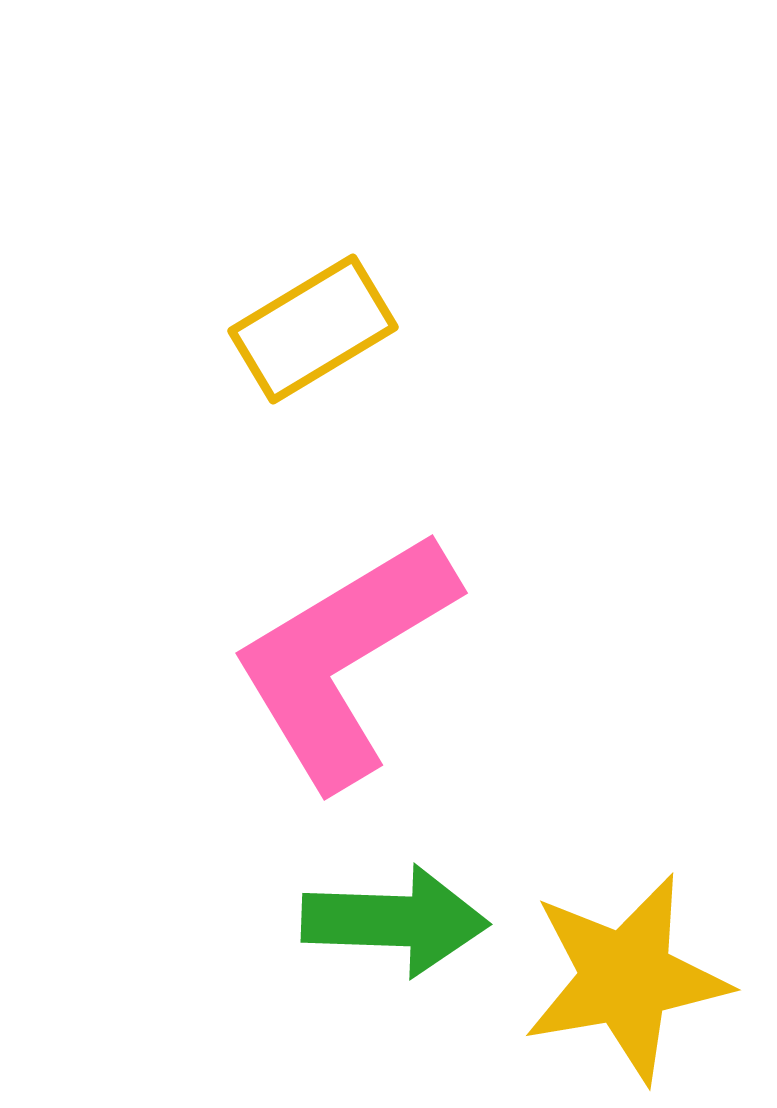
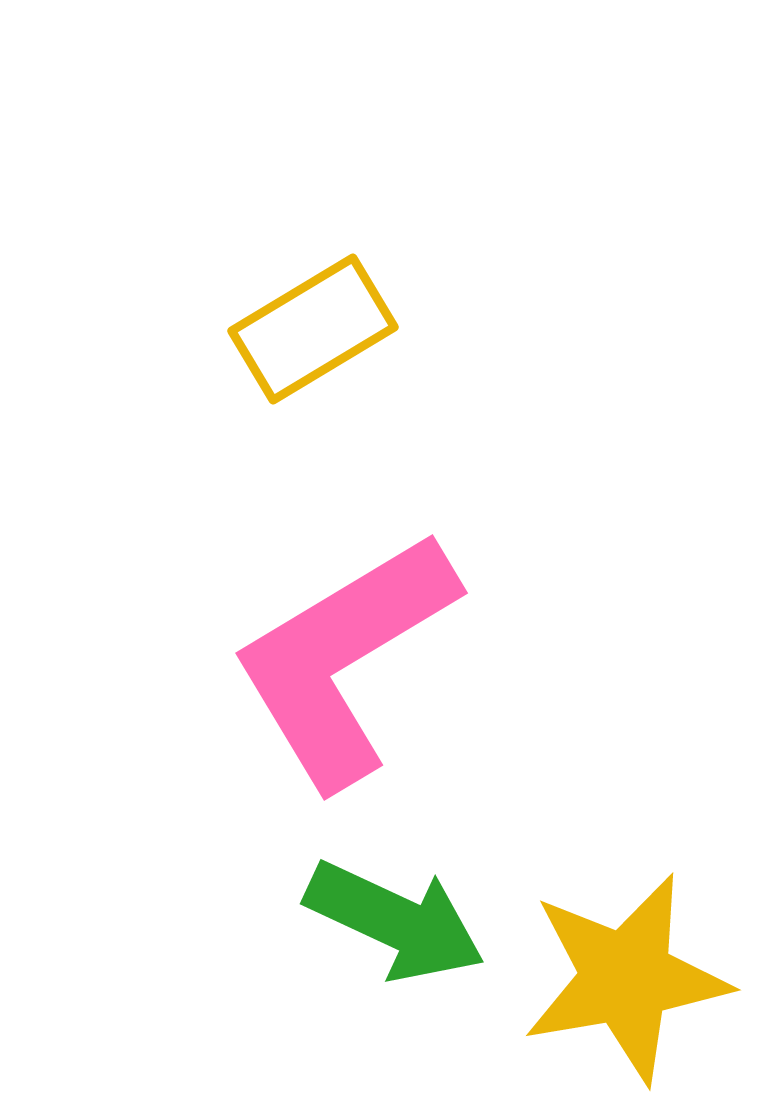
green arrow: rotated 23 degrees clockwise
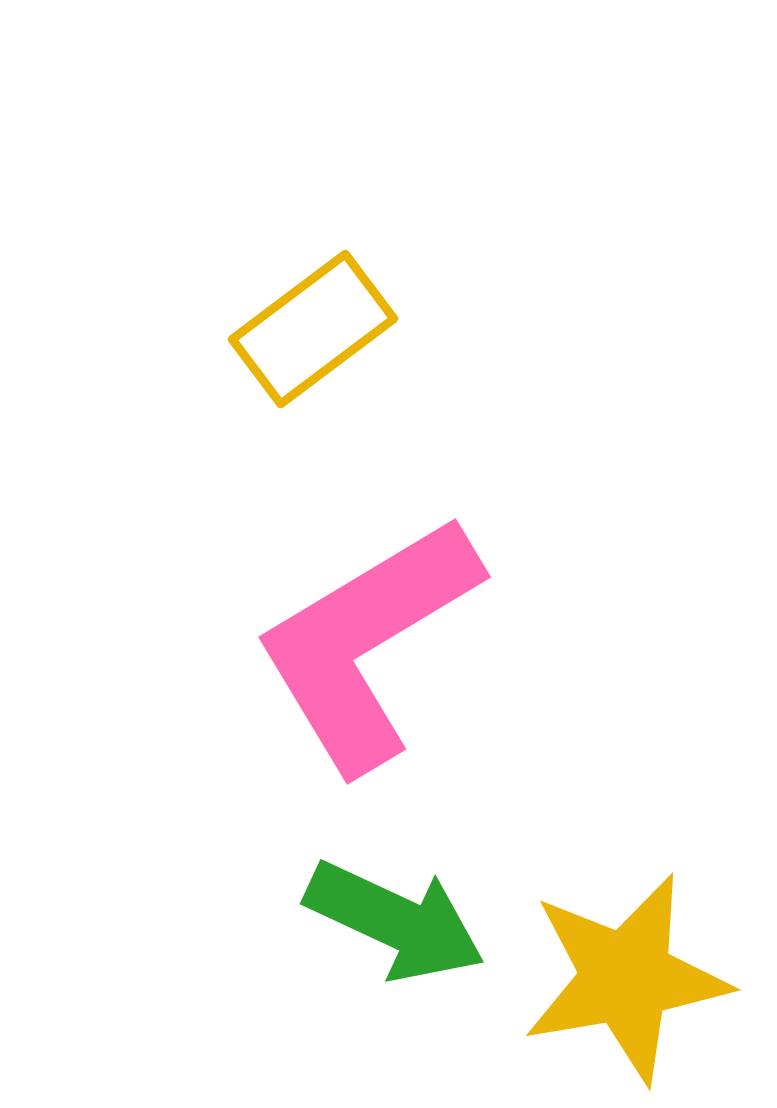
yellow rectangle: rotated 6 degrees counterclockwise
pink L-shape: moved 23 px right, 16 px up
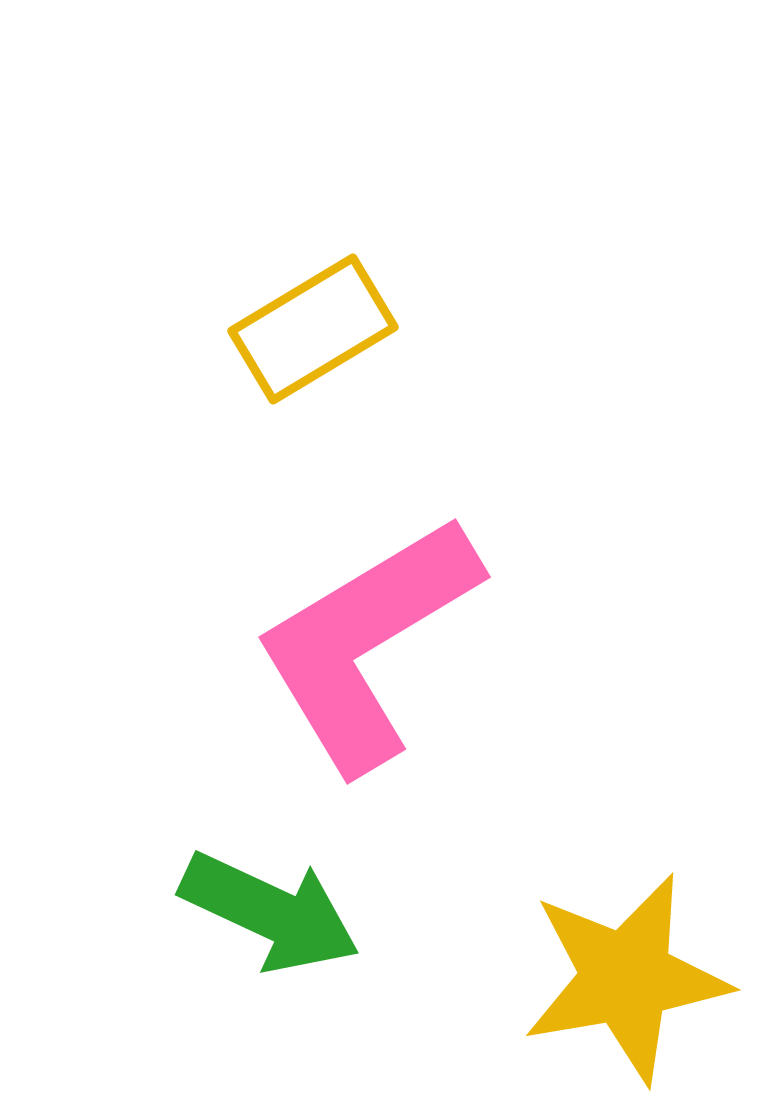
yellow rectangle: rotated 6 degrees clockwise
green arrow: moved 125 px left, 9 px up
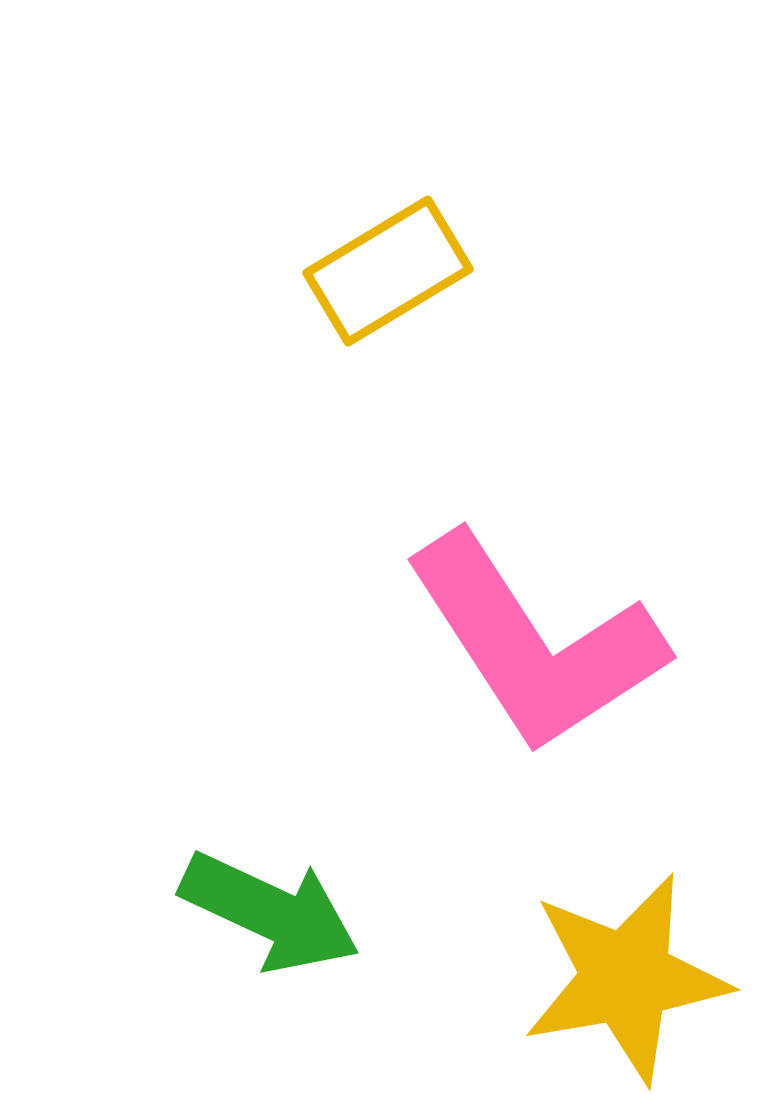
yellow rectangle: moved 75 px right, 58 px up
pink L-shape: moved 168 px right; rotated 92 degrees counterclockwise
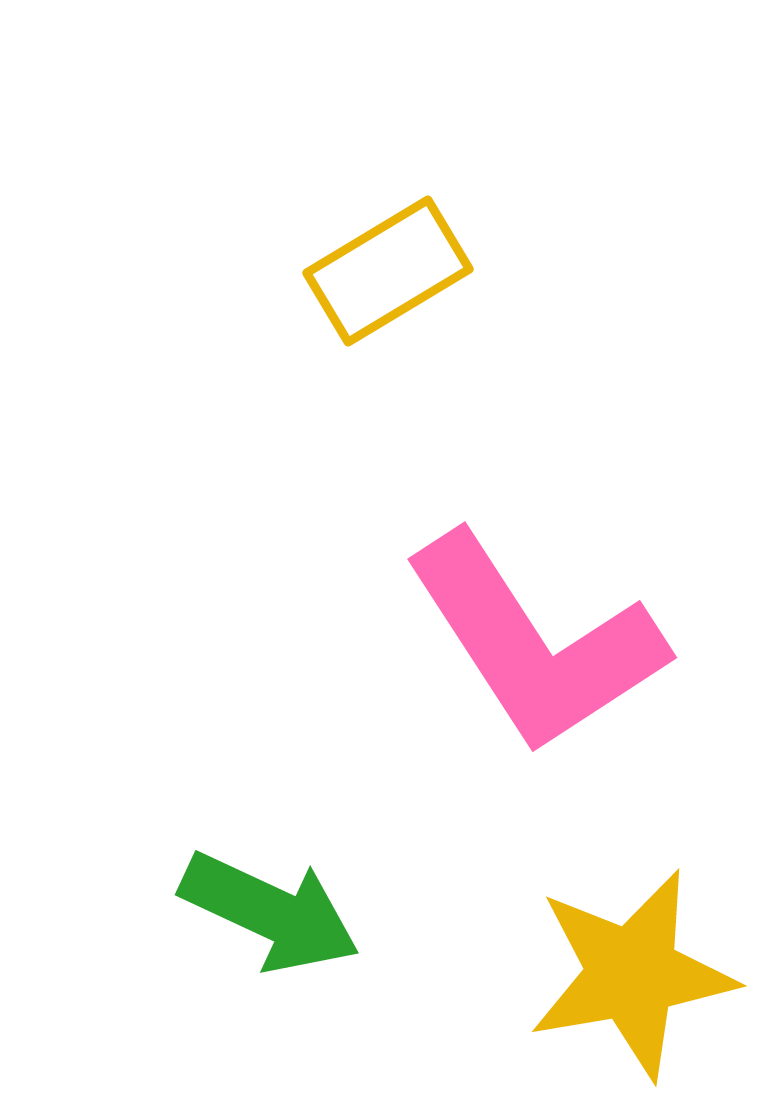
yellow star: moved 6 px right, 4 px up
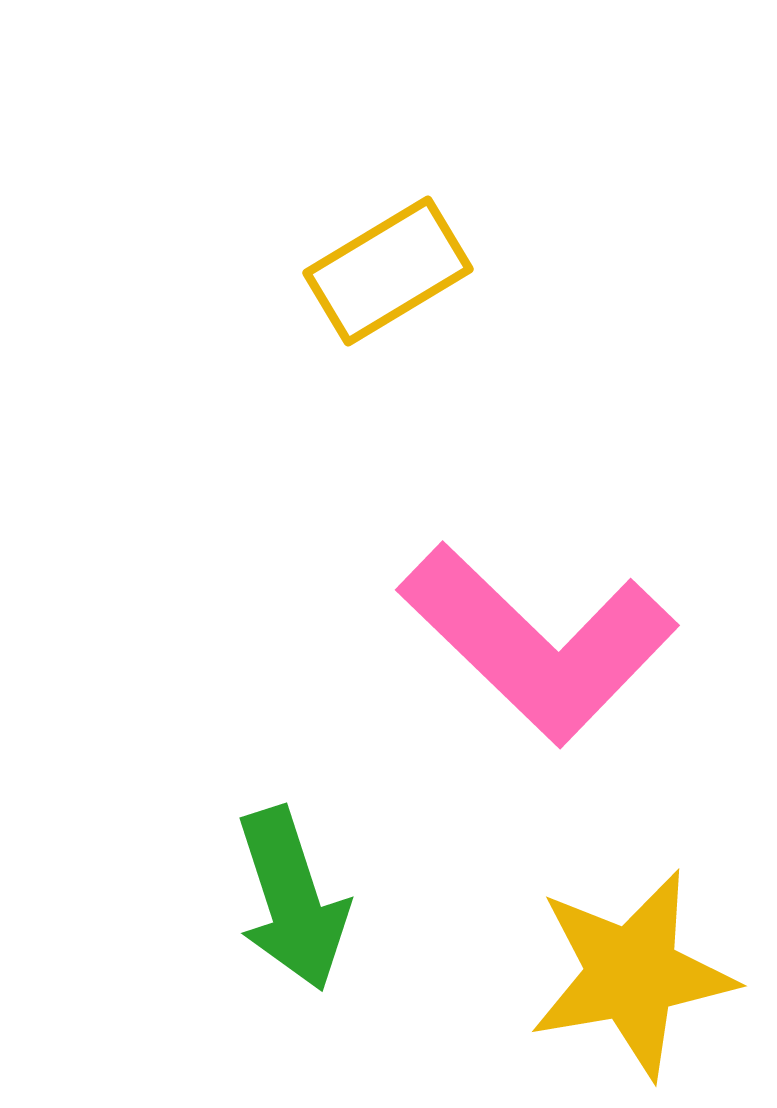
pink L-shape: moved 3 px right; rotated 13 degrees counterclockwise
green arrow: moved 22 px right, 13 px up; rotated 47 degrees clockwise
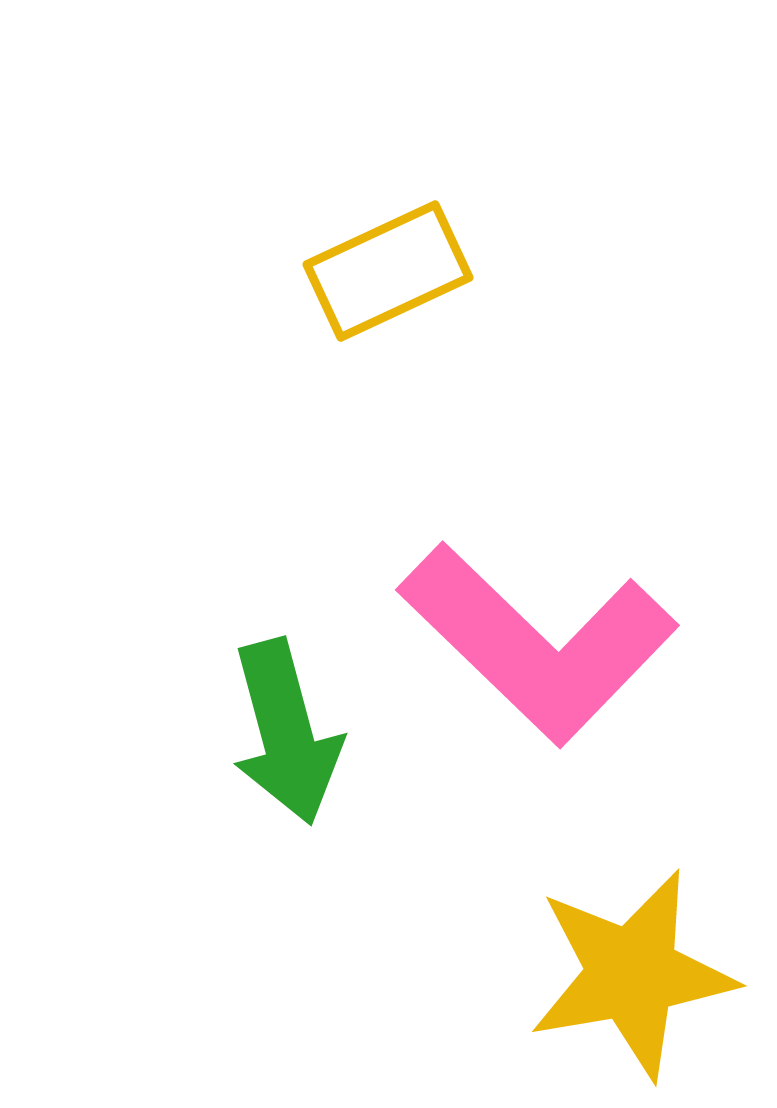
yellow rectangle: rotated 6 degrees clockwise
green arrow: moved 6 px left, 167 px up; rotated 3 degrees clockwise
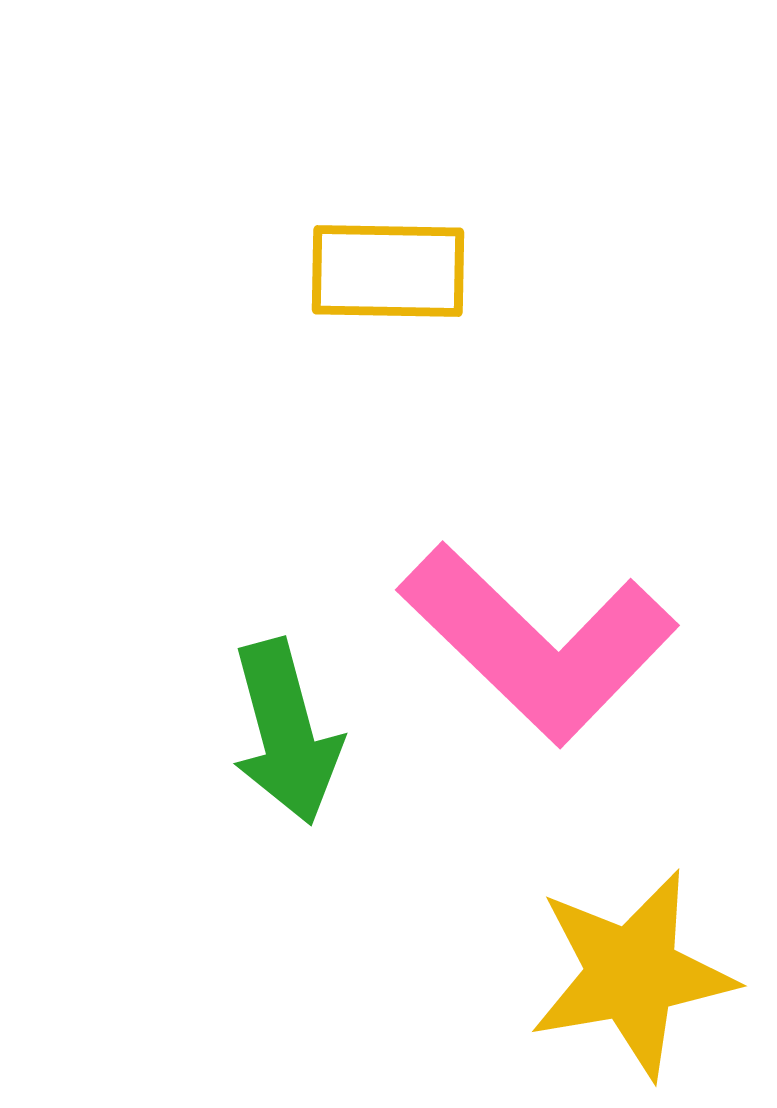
yellow rectangle: rotated 26 degrees clockwise
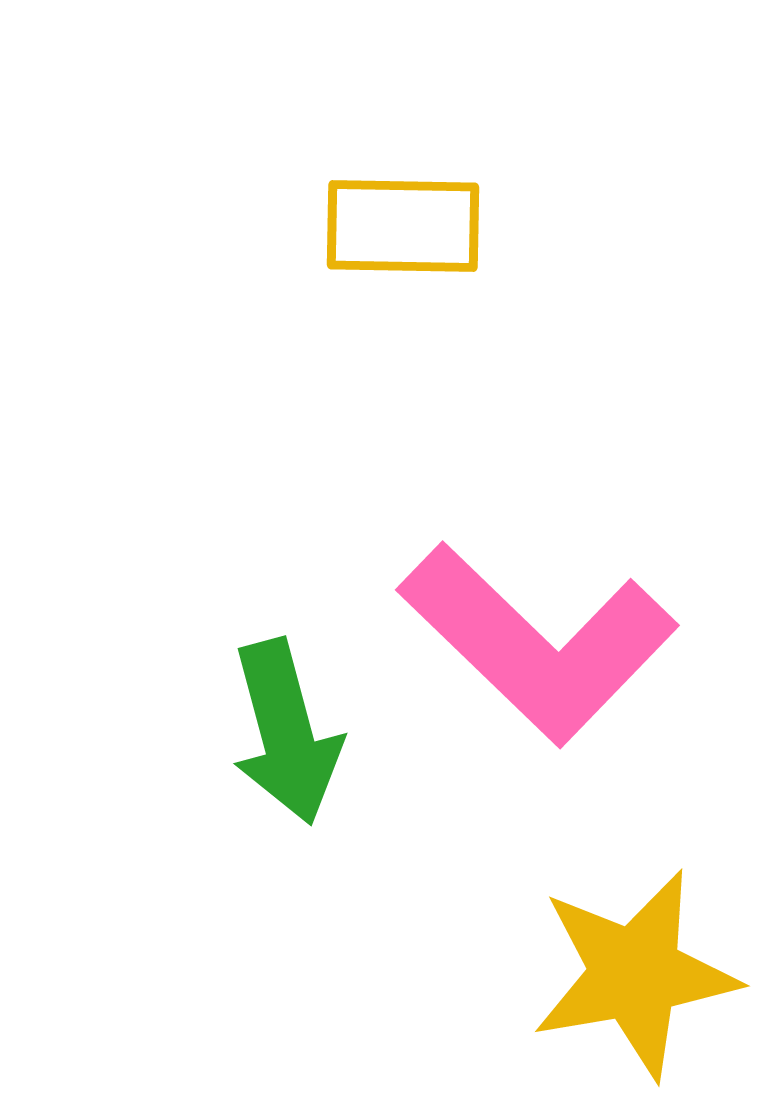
yellow rectangle: moved 15 px right, 45 px up
yellow star: moved 3 px right
